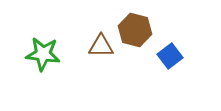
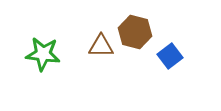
brown hexagon: moved 2 px down
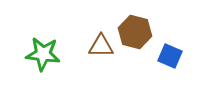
blue square: rotated 30 degrees counterclockwise
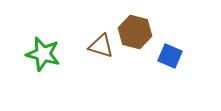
brown triangle: rotated 16 degrees clockwise
green star: rotated 8 degrees clockwise
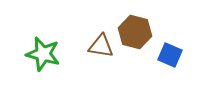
brown triangle: rotated 8 degrees counterclockwise
blue square: moved 1 px up
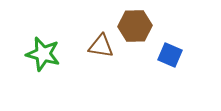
brown hexagon: moved 6 px up; rotated 16 degrees counterclockwise
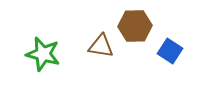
blue square: moved 4 px up; rotated 10 degrees clockwise
